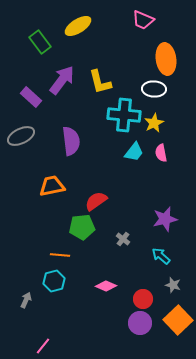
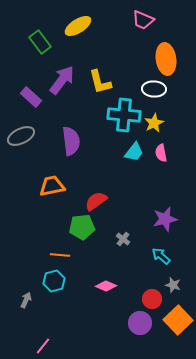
red circle: moved 9 px right
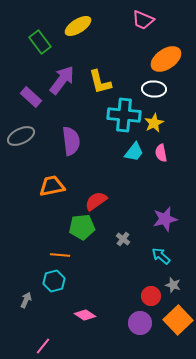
orange ellipse: rotated 64 degrees clockwise
pink diamond: moved 21 px left, 29 px down; rotated 10 degrees clockwise
red circle: moved 1 px left, 3 px up
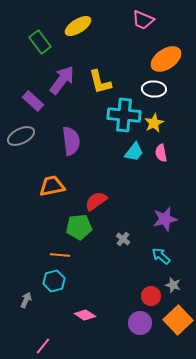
purple rectangle: moved 2 px right, 4 px down
green pentagon: moved 3 px left
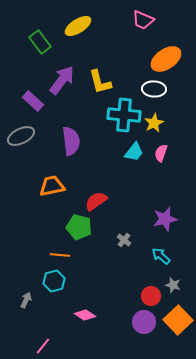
pink semicircle: rotated 30 degrees clockwise
green pentagon: rotated 20 degrees clockwise
gray cross: moved 1 px right, 1 px down
purple circle: moved 4 px right, 1 px up
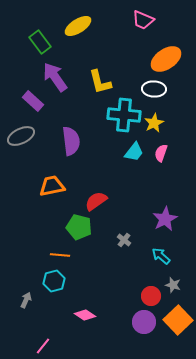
purple arrow: moved 7 px left, 3 px up; rotated 72 degrees counterclockwise
purple star: rotated 15 degrees counterclockwise
